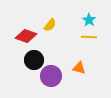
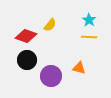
black circle: moved 7 px left
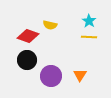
cyan star: moved 1 px down
yellow semicircle: rotated 64 degrees clockwise
red diamond: moved 2 px right
orange triangle: moved 1 px right, 7 px down; rotated 48 degrees clockwise
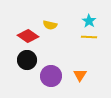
red diamond: rotated 15 degrees clockwise
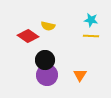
cyan star: moved 2 px right, 1 px up; rotated 24 degrees counterclockwise
yellow semicircle: moved 2 px left, 1 px down
yellow line: moved 2 px right, 1 px up
black circle: moved 18 px right
purple circle: moved 4 px left, 1 px up
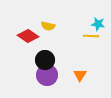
cyan star: moved 7 px right, 4 px down
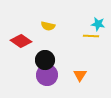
red diamond: moved 7 px left, 5 px down
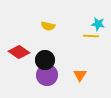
red diamond: moved 2 px left, 11 px down
